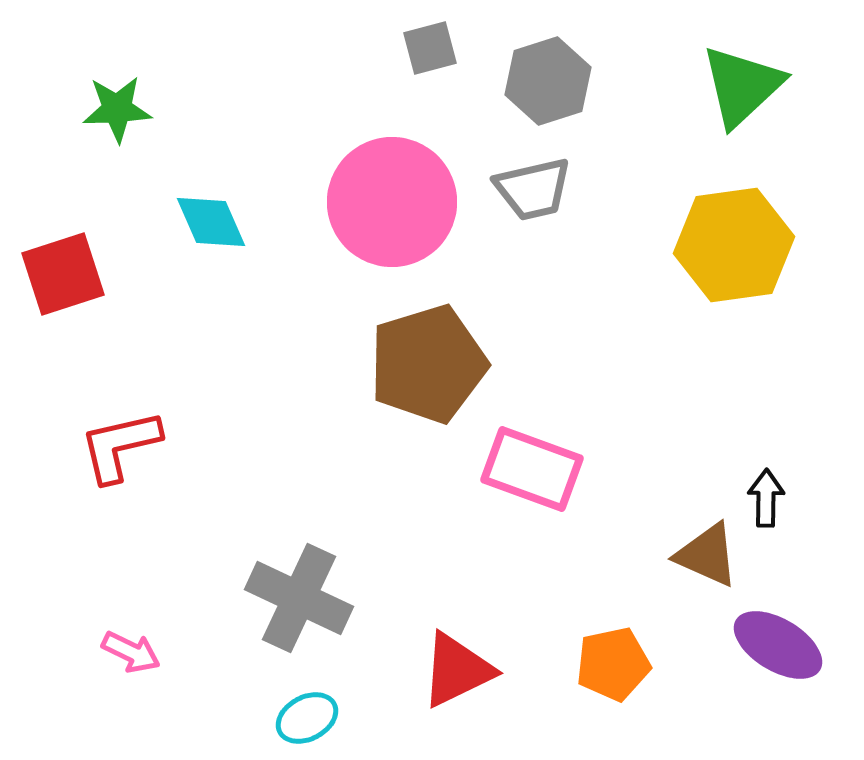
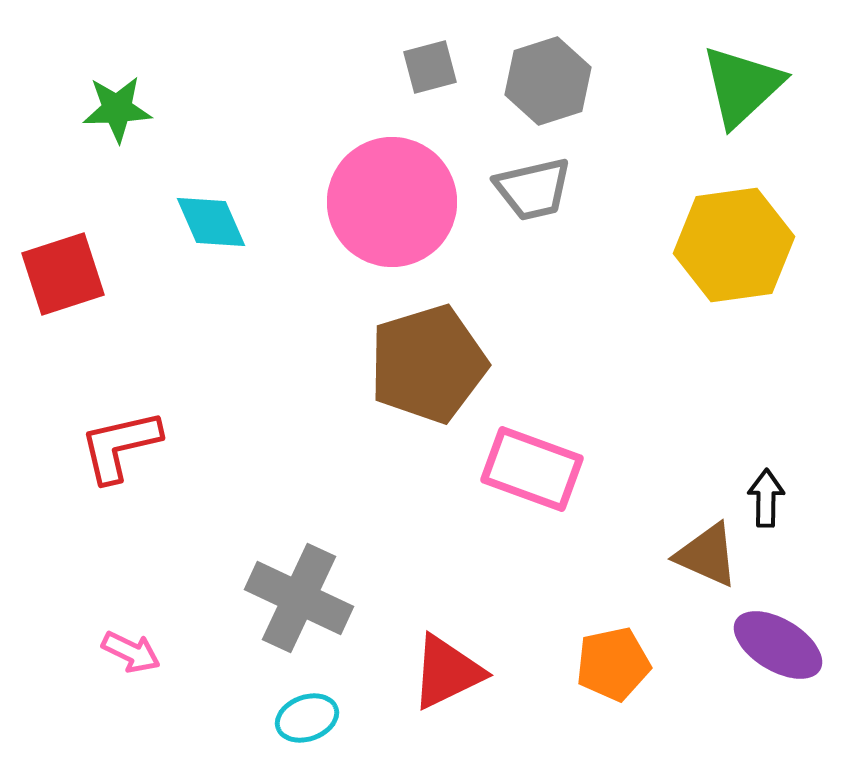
gray square: moved 19 px down
red triangle: moved 10 px left, 2 px down
cyan ellipse: rotated 8 degrees clockwise
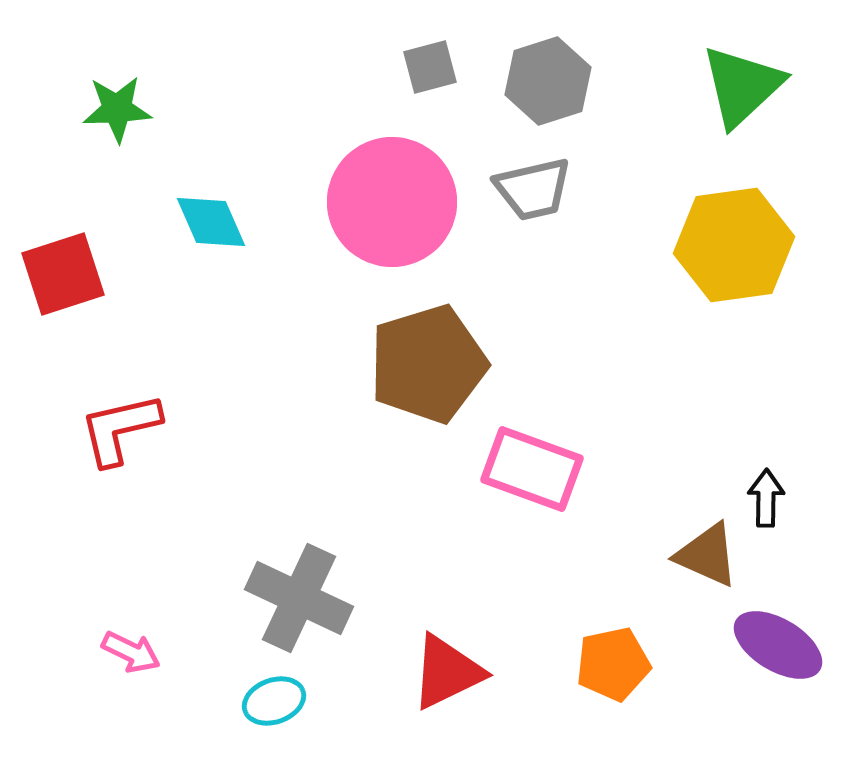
red L-shape: moved 17 px up
cyan ellipse: moved 33 px left, 17 px up
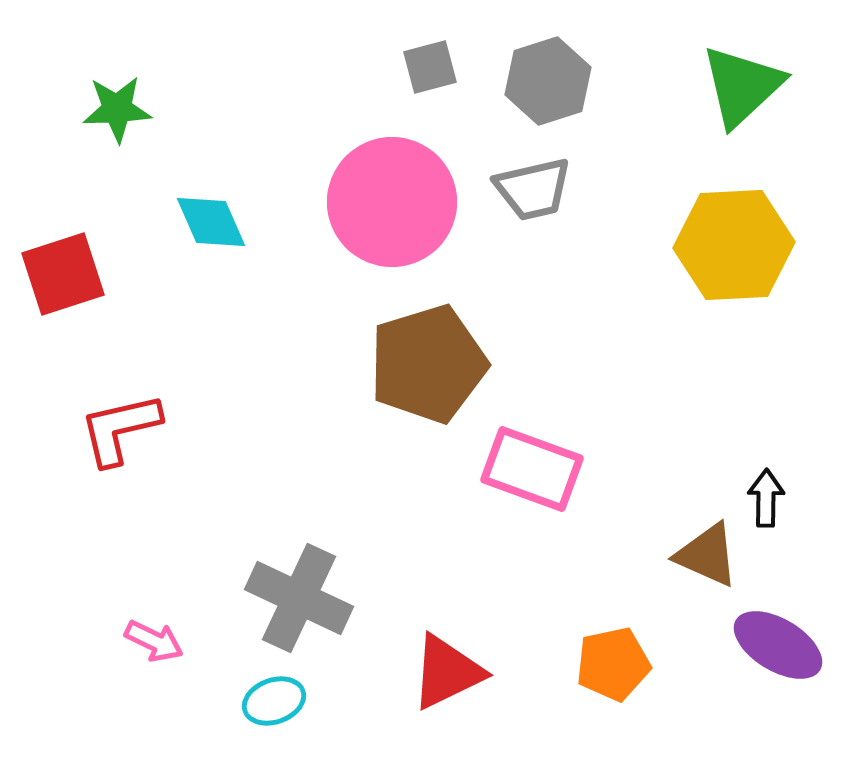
yellow hexagon: rotated 5 degrees clockwise
pink arrow: moved 23 px right, 11 px up
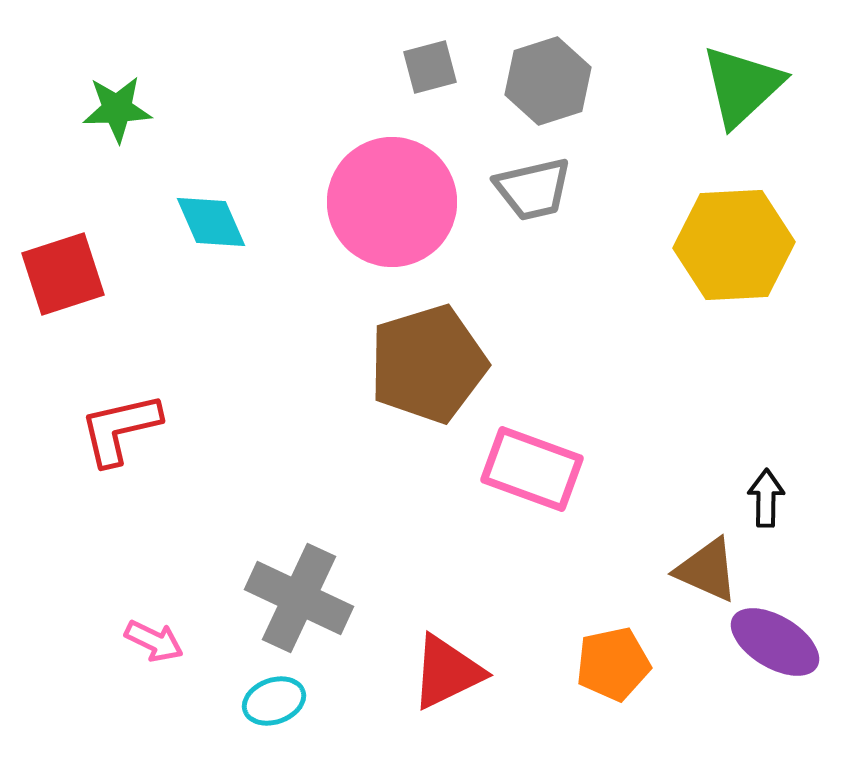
brown triangle: moved 15 px down
purple ellipse: moved 3 px left, 3 px up
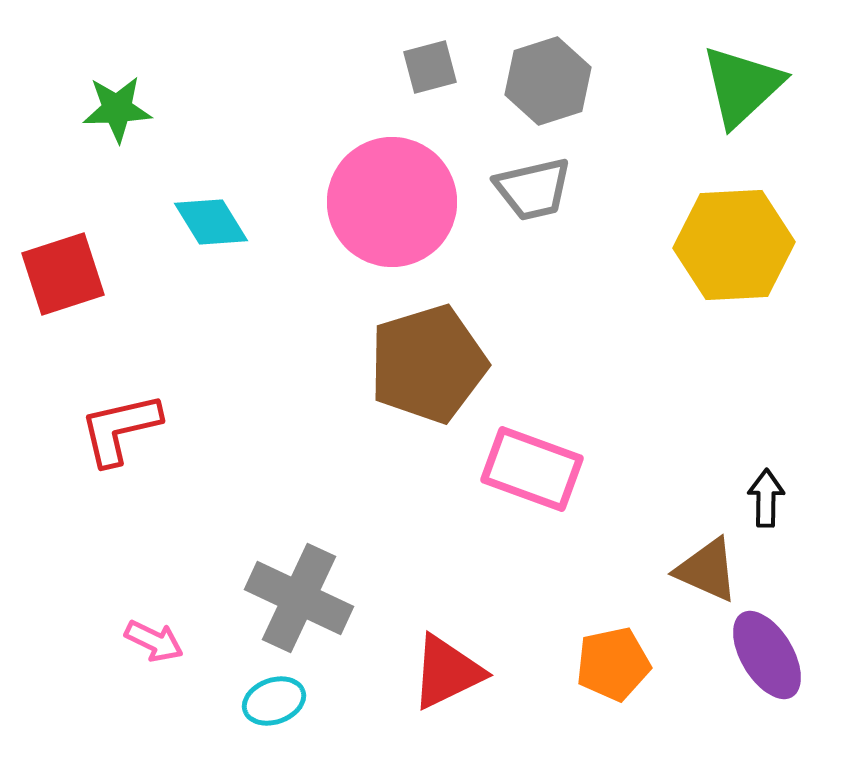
cyan diamond: rotated 8 degrees counterclockwise
purple ellipse: moved 8 px left, 13 px down; rotated 28 degrees clockwise
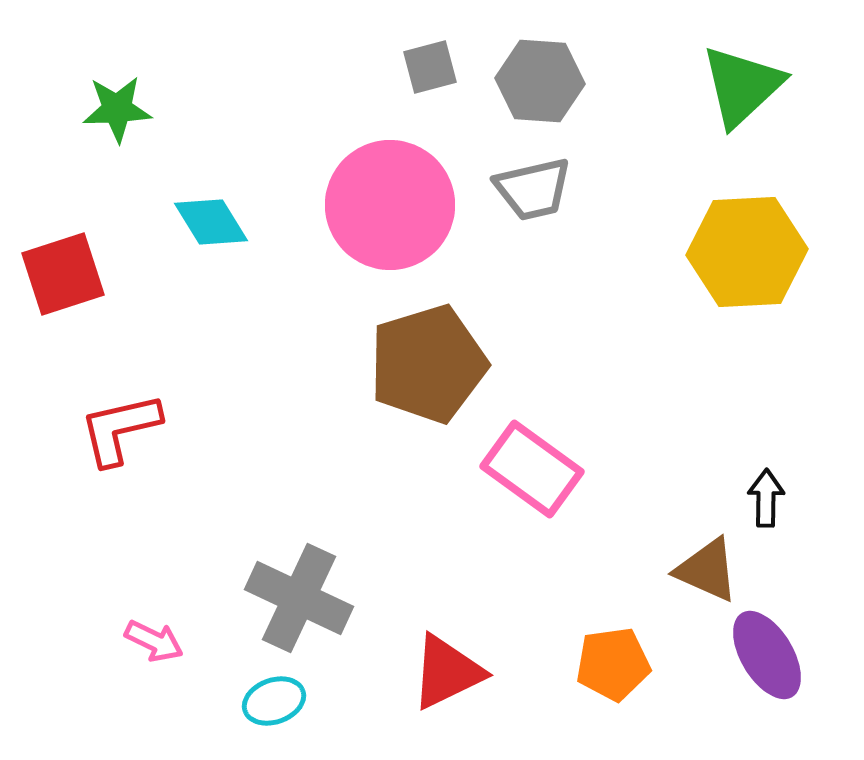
gray hexagon: moved 8 px left; rotated 22 degrees clockwise
pink circle: moved 2 px left, 3 px down
yellow hexagon: moved 13 px right, 7 px down
pink rectangle: rotated 16 degrees clockwise
orange pentagon: rotated 4 degrees clockwise
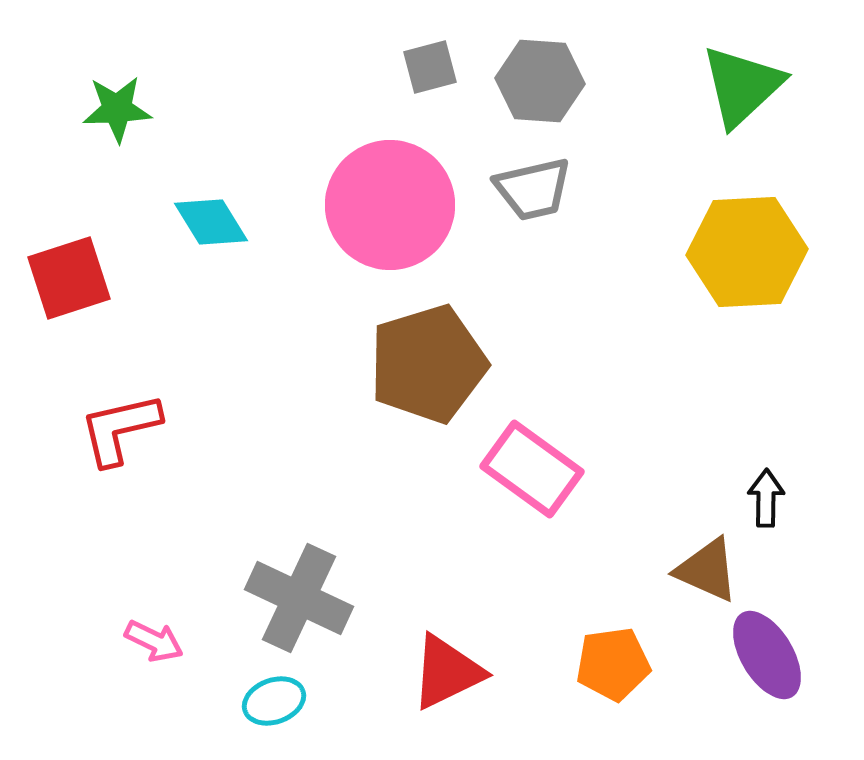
red square: moved 6 px right, 4 px down
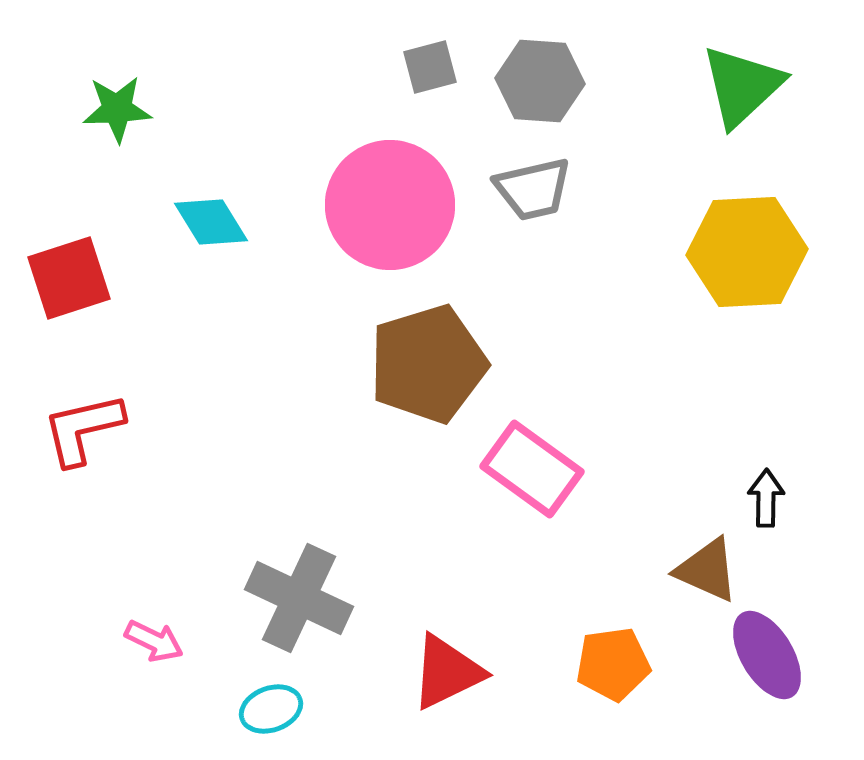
red L-shape: moved 37 px left
cyan ellipse: moved 3 px left, 8 px down
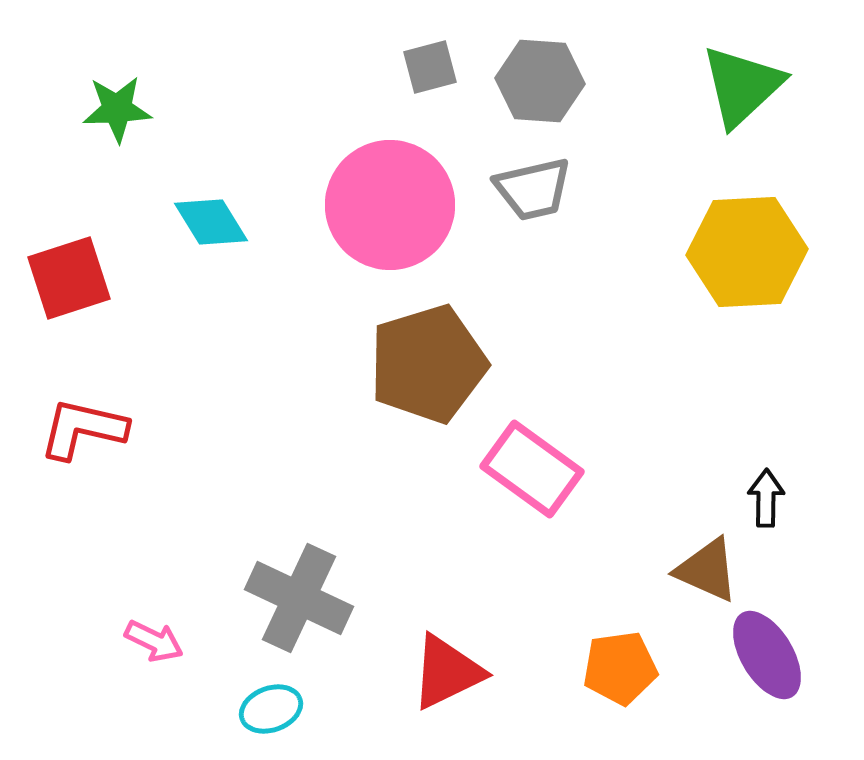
red L-shape: rotated 26 degrees clockwise
orange pentagon: moved 7 px right, 4 px down
